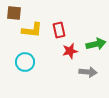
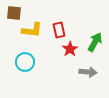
green arrow: moved 1 px left, 2 px up; rotated 48 degrees counterclockwise
red star: moved 2 px up; rotated 21 degrees counterclockwise
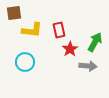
brown square: rotated 14 degrees counterclockwise
gray arrow: moved 6 px up
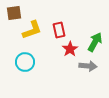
yellow L-shape: rotated 25 degrees counterclockwise
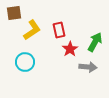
yellow L-shape: rotated 15 degrees counterclockwise
gray arrow: moved 1 px down
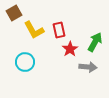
brown square: rotated 21 degrees counterclockwise
yellow L-shape: moved 2 px right; rotated 95 degrees clockwise
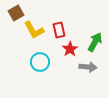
brown square: moved 2 px right
cyan circle: moved 15 px right
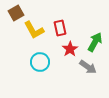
red rectangle: moved 1 px right, 2 px up
gray arrow: rotated 30 degrees clockwise
